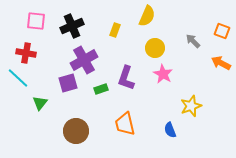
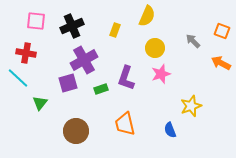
pink star: moved 2 px left; rotated 24 degrees clockwise
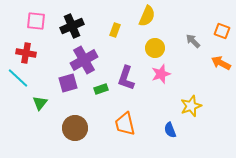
brown circle: moved 1 px left, 3 px up
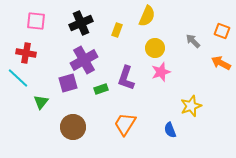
black cross: moved 9 px right, 3 px up
yellow rectangle: moved 2 px right
pink star: moved 2 px up
green triangle: moved 1 px right, 1 px up
orange trapezoid: rotated 45 degrees clockwise
brown circle: moved 2 px left, 1 px up
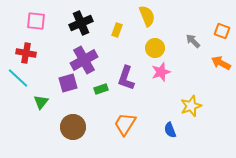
yellow semicircle: rotated 45 degrees counterclockwise
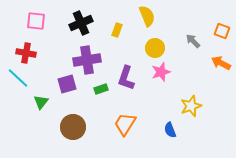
purple cross: moved 3 px right; rotated 20 degrees clockwise
purple square: moved 1 px left, 1 px down
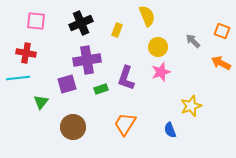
yellow circle: moved 3 px right, 1 px up
cyan line: rotated 50 degrees counterclockwise
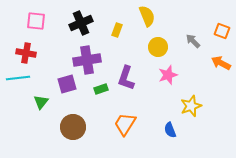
pink star: moved 7 px right, 3 px down
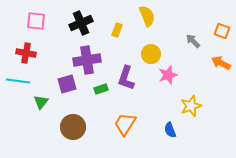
yellow circle: moved 7 px left, 7 px down
cyan line: moved 3 px down; rotated 15 degrees clockwise
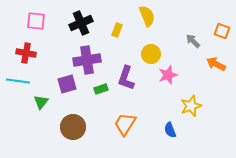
orange arrow: moved 5 px left, 1 px down
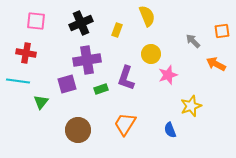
orange square: rotated 28 degrees counterclockwise
brown circle: moved 5 px right, 3 px down
